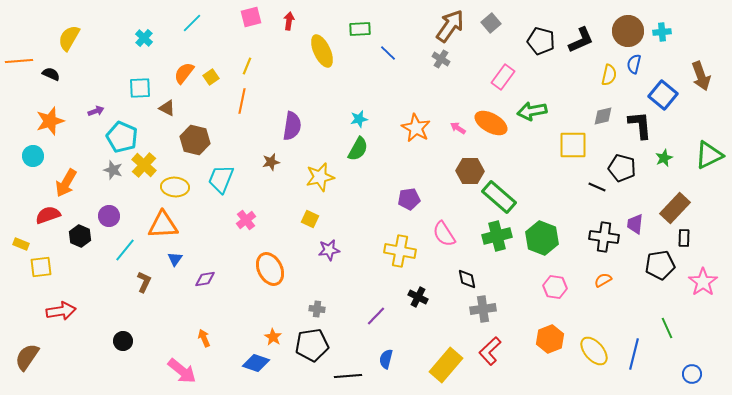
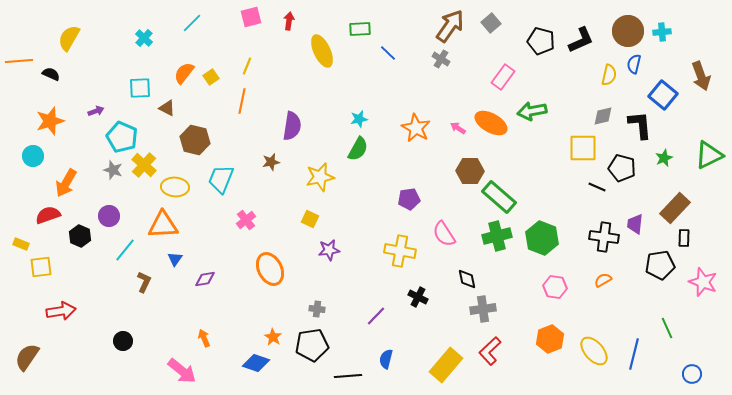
yellow square at (573, 145): moved 10 px right, 3 px down
pink star at (703, 282): rotated 16 degrees counterclockwise
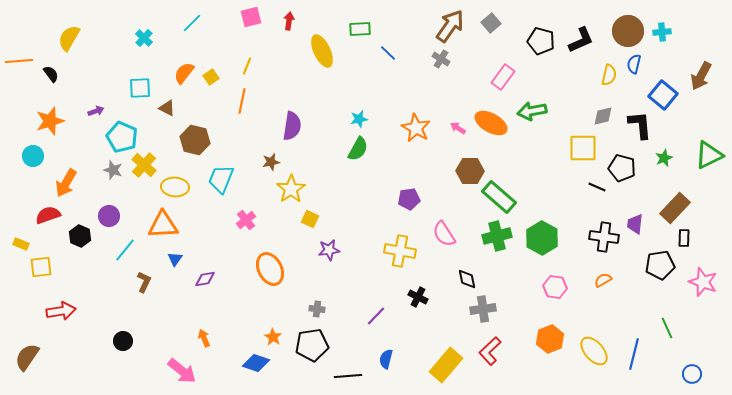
black semicircle at (51, 74): rotated 30 degrees clockwise
brown arrow at (701, 76): rotated 48 degrees clockwise
yellow star at (320, 177): moved 29 px left, 12 px down; rotated 20 degrees counterclockwise
green hexagon at (542, 238): rotated 8 degrees clockwise
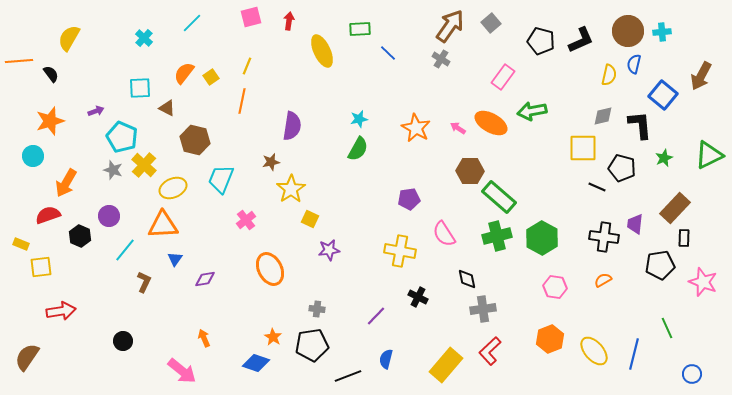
yellow ellipse at (175, 187): moved 2 px left, 1 px down; rotated 28 degrees counterclockwise
black line at (348, 376): rotated 16 degrees counterclockwise
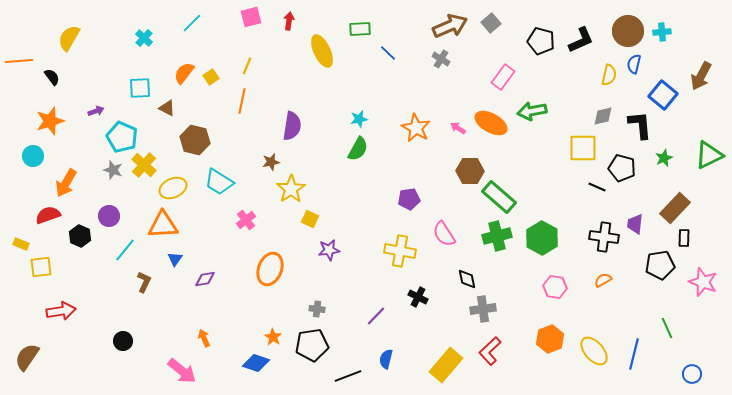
brown arrow at (450, 26): rotated 32 degrees clockwise
black semicircle at (51, 74): moved 1 px right, 3 px down
cyan trapezoid at (221, 179): moved 2 px left, 3 px down; rotated 80 degrees counterclockwise
orange ellipse at (270, 269): rotated 48 degrees clockwise
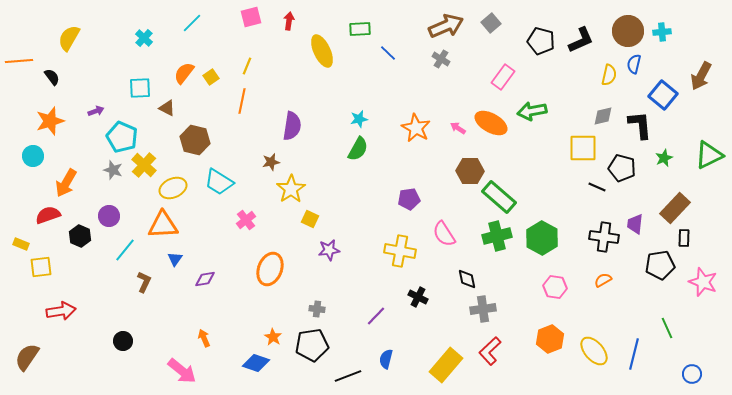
brown arrow at (450, 26): moved 4 px left
